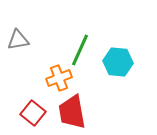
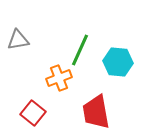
red trapezoid: moved 24 px right
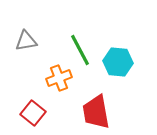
gray triangle: moved 8 px right, 1 px down
green line: rotated 52 degrees counterclockwise
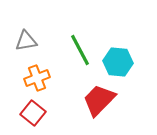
orange cross: moved 22 px left
red trapezoid: moved 3 px right, 12 px up; rotated 54 degrees clockwise
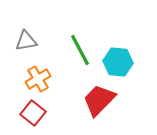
orange cross: moved 1 px right, 1 px down; rotated 10 degrees counterclockwise
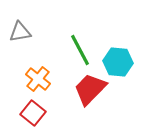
gray triangle: moved 6 px left, 9 px up
orange cross: rotated 20 degrees counterclockwise
red trapezoid: moved 9 px left, 11 px up
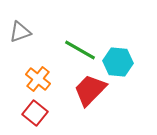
gray triangle: rotated 10 degrees counterclockwise
green line: rotated 32 degrees counterclockwise
red trapezoid: moved 1 px down
red square: moved 2 px right
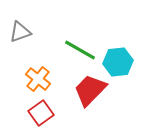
cyan hexagon: rotated 12 degrees counterclockwise
red square: moved 6 px right; rotated 15 degrees clockwise
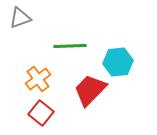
gray triangle: moved 14 px up
green line: moved 10 px left, 4 px up; rotated 32 degrees counterclockwise
orange cross: rotated 15 degrees clockwise
red square: rotated 15 degrees counterclockwise
